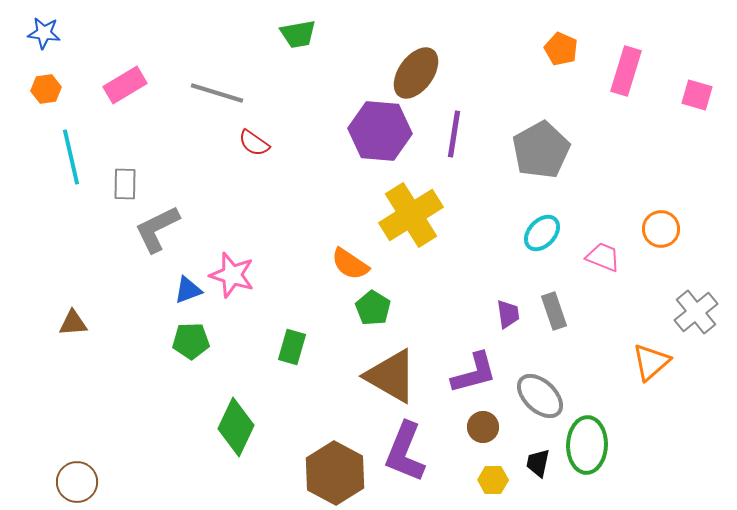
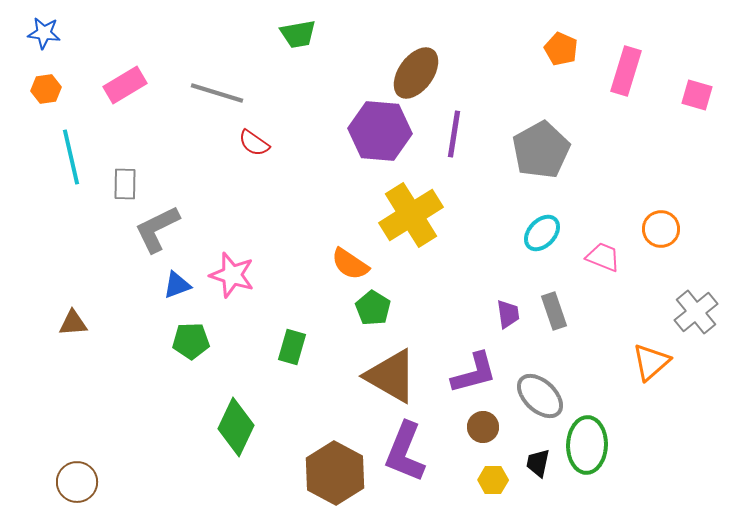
blue triangle at (188, 290): moved 11 px left, 5 px up
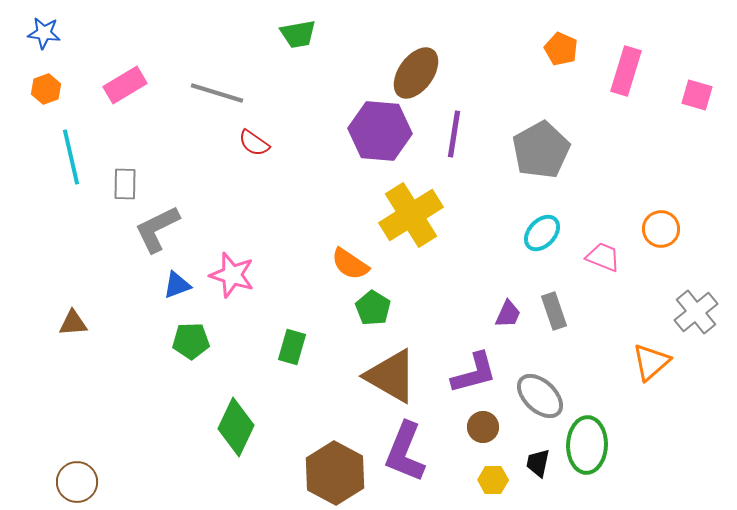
orange hexagon at (46, 89): rotated 12 degrees counterclockwise
purple trapezoid at (508, 314): rotated 32 degrees clockwise
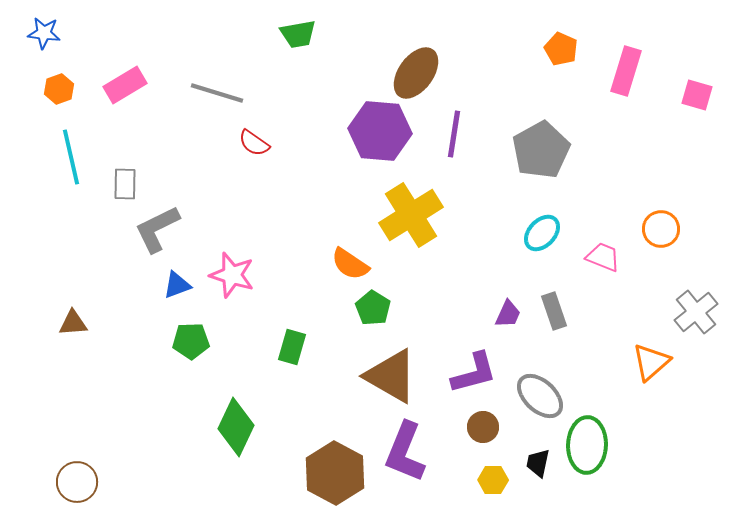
orange hexagon at (46, 89): moved 13 px right
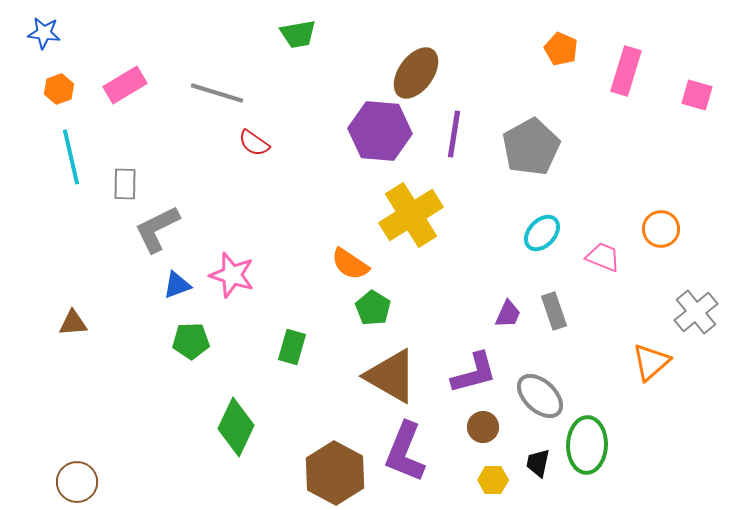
gray pentagon at (541, 150): moved 10 px left, 3 px up
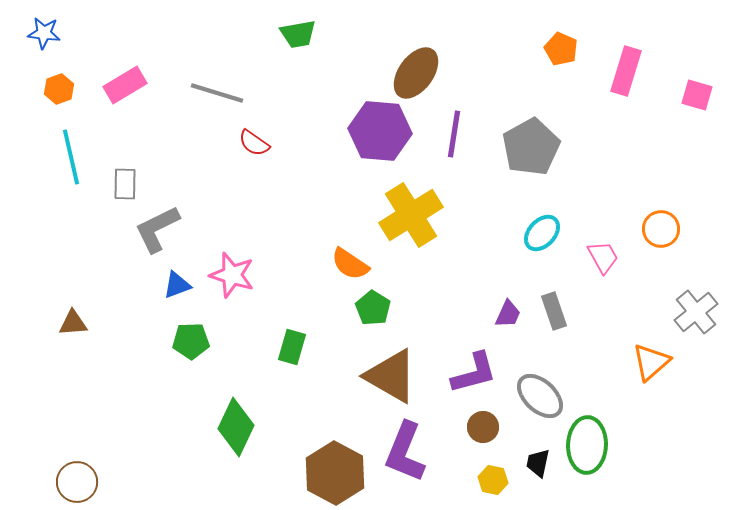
pink trapezoid at (603, 257): rotated 39 degrees clockwise
yellow hexagon at (493, 480): rotated 12 degrees clockwise
